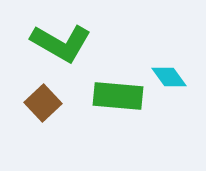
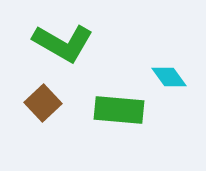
green L-shape: moved 2 px right
green rectangle: moved 1 px right, 14 px down
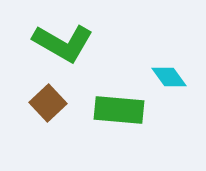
brown square: moved 5 px right
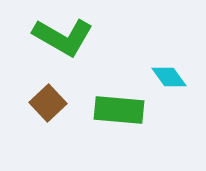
green L-shape: moved 6 px up
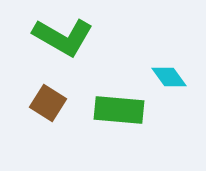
brown square: rotated 15 degrees counterclockwise
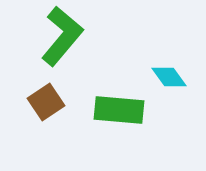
green L-shape: moved 1 px left, 1 px up; rotated 80 degrees counterclockwise
brown square: moved 2 px left, 1 px up; rotated 24 degrees clockwise
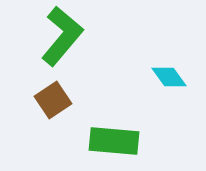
brown square: moved 7 px right, 2 px up
green rectangle: moved 5 px left, 31 px down
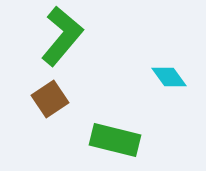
brown square: moved 3 px left, 1 px up
green rectangle: moved 1 px right, 1 px up; rotated 9 degrees clockwise
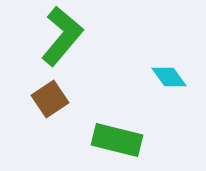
green rectangle: moved 2 px right
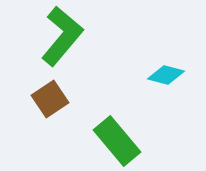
cyan diamond: moved 3 px left, 2 px up; rotated 39 degrees counterclockwise
green rectangle: moved 1 px down; rotated 36 degrees clockwise
